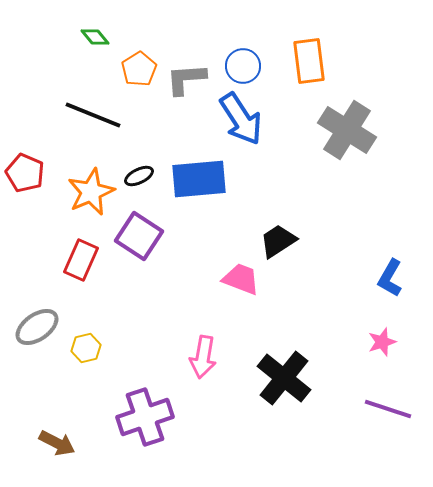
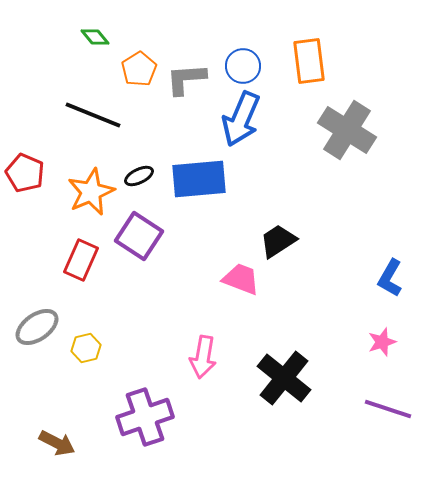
blue arrow: rotated 56 degrees clockwise
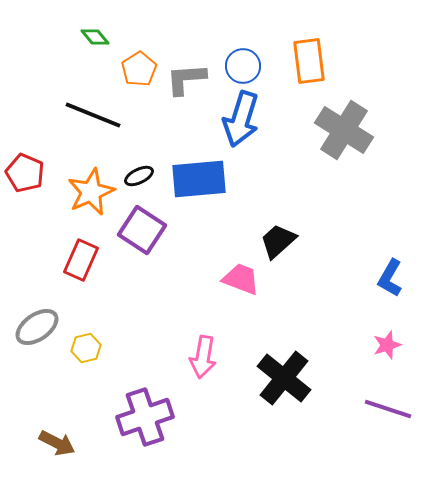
blue arrow: rotated 6 degrees counterclockwise
gray cross: moved 3 px left
purple square: moved 3 px right, 6 px up
black trapezoid: rotated 9 degrees counterclockwise
pink star: moved 5 px right, 3 px down
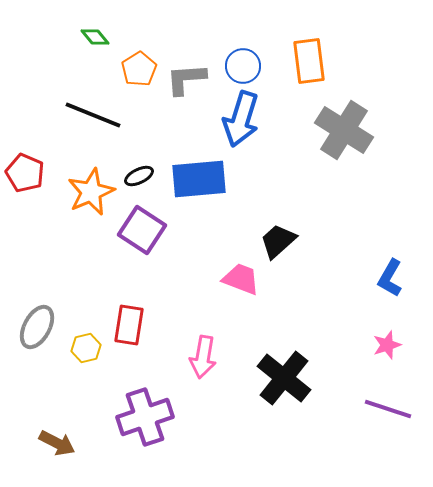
red rectangle: moved 48 px right, 65 px down; rotated 15 degrees counterclockwise
gray ellipse: rotated 27 degrees counterclockwise
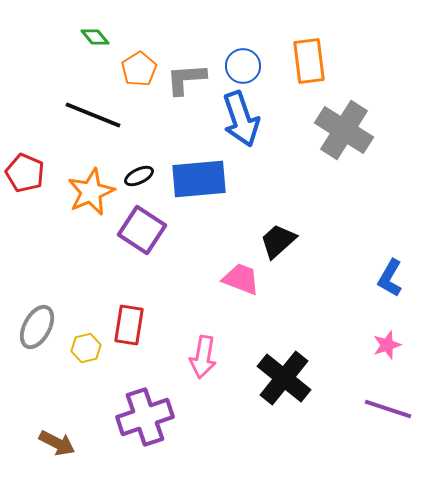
blue arrow: rotated 36 degrees counterclockwise
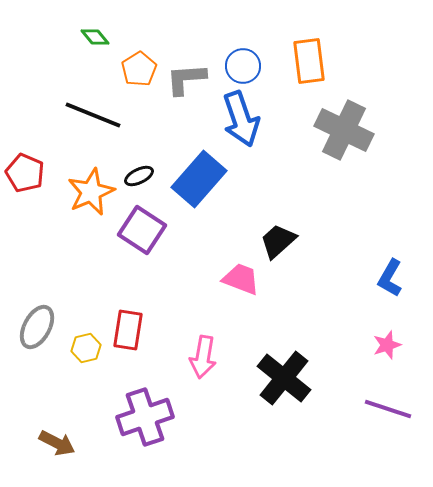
gray cross: rotated 6 degrees counterclockwise
blue rectangle: rotated 44 degrees counterclockwise
red rectangle: moved 1 px left, 5 px down
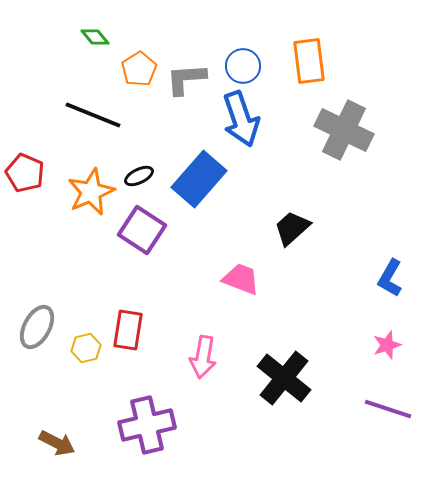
black trapezoid: moved 14 px right, 13 px up
purple cross: moved 2 px right, 8 px down; rotated 6 degrees clockwise
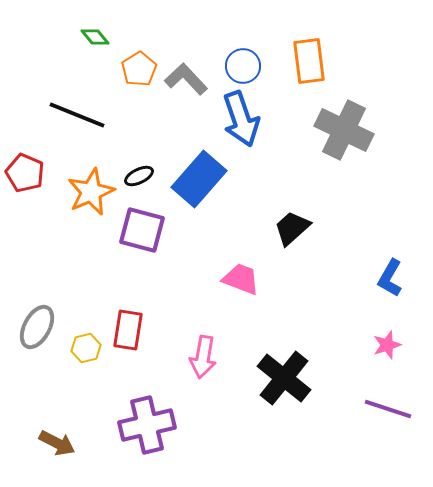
gray L-shape: rotated 51 degrees clockwise
black line: moved 16 px left
purple square: rotated 18 degrees counterclockwise
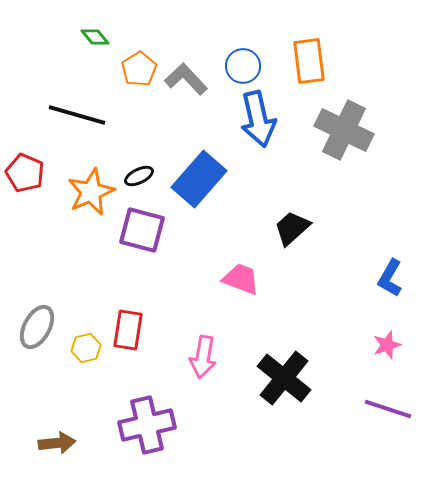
black line: rotated 6 degrees counterclockwise
blue arrow: moved 17 px right; rotated 6 degrees clockwise
brown arrow: rotated 33 degrees counterclockwise
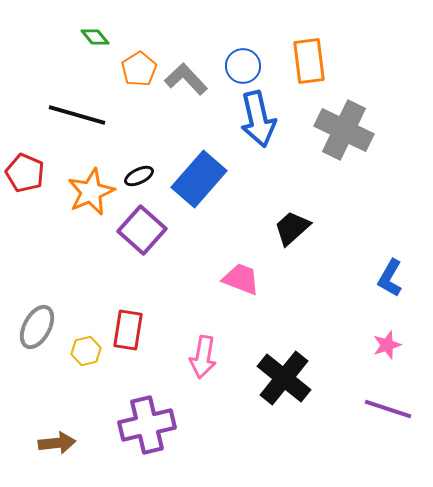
purple square: rotated 27 degrees clockwise
yellow hexagon: moved 3 px down
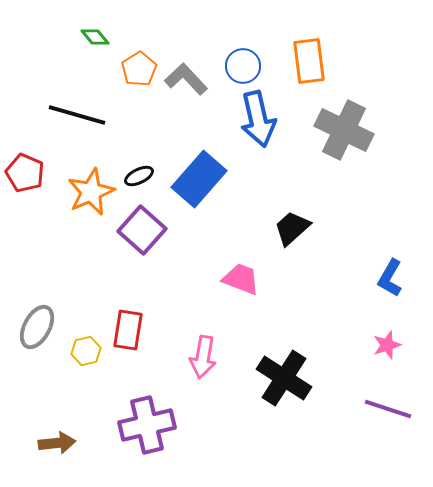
black cross: rotated 6 degrees counterclockwise
